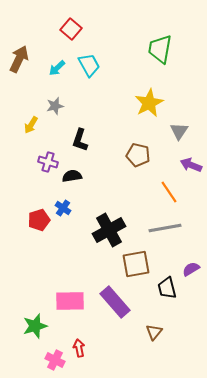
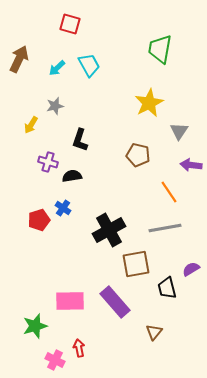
red square: moved 1 px left, 5 px up; rotated 25 degrees counterclockwise
purple arrow: rotated 15 degrees counterclockwise
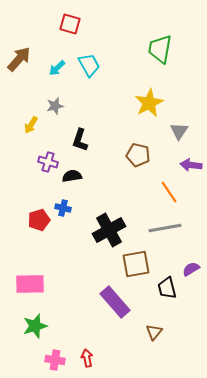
brown arrow: rotated 16 degrees clockwise
blue cross: rotated 21 degrees counterclockwise
pink rectangle: moved 40 px left, 17 px up
red arrow: moved 8 px right, 10 px down
pink cross: rotated 18 degrees counterclockwise
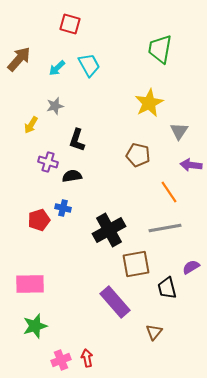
black L-shape: moved 3 px left
purple semicircle: moved 2 px up
pink cross: moved 6 px right; rotated 30 degrees counterclockwise
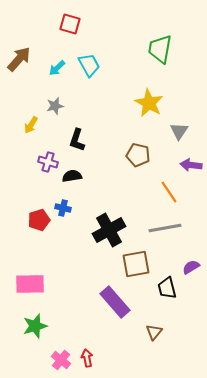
yellow star: rotated 16 degrees counterclockwise
pink cross: rotated 30 degrees counterclockwise
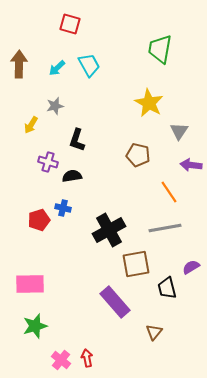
brown arrow: moved 5 px down; rotated 40 degrees counterclockwise
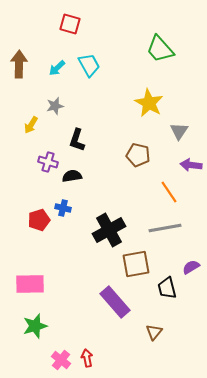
green trapezoid: rotated 52 degrees counterclockwise
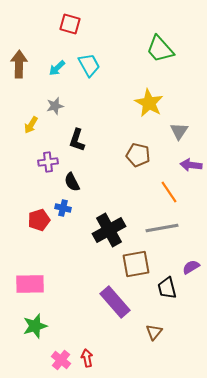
purple cross: rotated 24 degrees counterclockwise
black semicircle: moved 6 px down; rotated 108 degrees counterclockwise
gray line: moved 3 px left
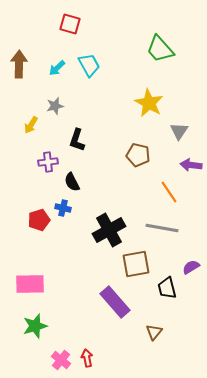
gray line: rotated 20 degrees clockwise
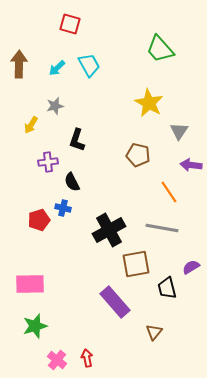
pink cross: moved 4 px left
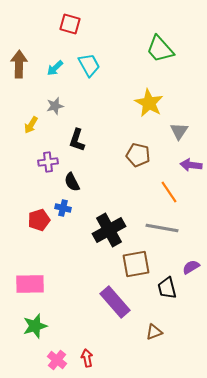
cyan arrow: moved 2 px left
brown triangle: rotated 30 degrees clockwise
